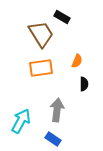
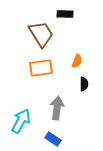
black rectangle: moved 3 px right, 3 px up; rotated 28 degrees counterclockwise
gray arrow: moved 2 px up
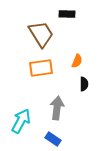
black rectangle: moved 2 px right
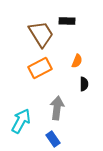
black rectangle: moved 7 px down
orange rectangle: moved 1 px left; rotated 20 degrees counterclockwise
blue rectangle: rotated 21 degrees clockwise
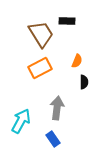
black semicircle: moved 2 px up
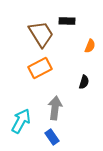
orange semicircle: moved 13 px right, 15 px up
black semicircle: rotated 16 degrees clockwise
gray arrow: moved 2 px left
blue rectangle: moved 1 px left, 2 px up
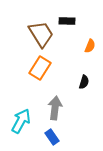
orange rectangle: rotated 30 degrees counterclockwise
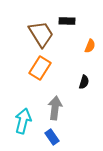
cyan arrow: moved 2 px right; rotated 15 degrees counterclockwise
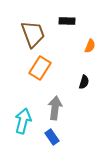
brown trapezoid: moved 8 px left; rotated 12 degrees clockwise
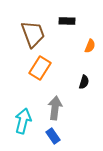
blue rectangle: moved 1 px right, 1 px up
